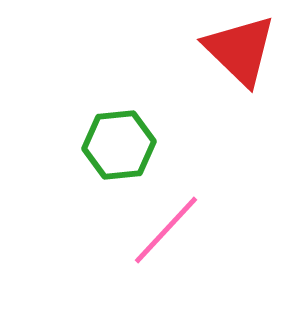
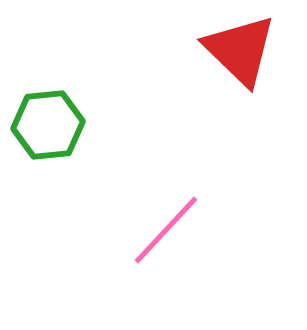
green hexagon: moved 71 px left, 20 px up
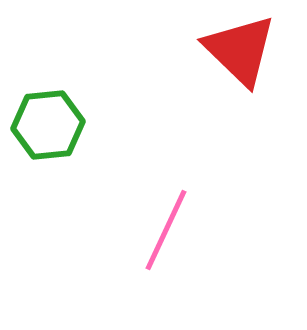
pink line: rotated 18 degrees counterclockwise
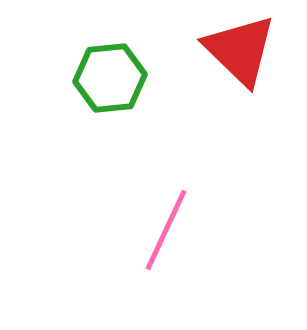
green hexagon: moved 62 px right, 47 px up
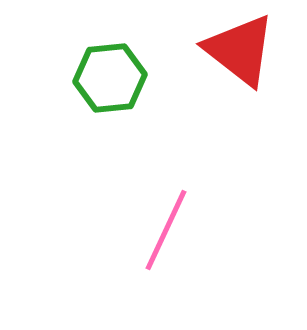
red triangle: rotated 6 degrees counterclockwise
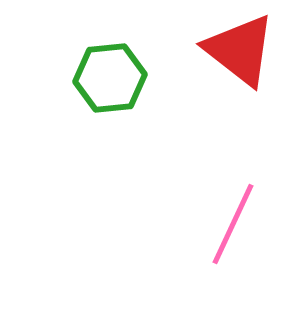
pink line: moved 67 px right, 6 px up
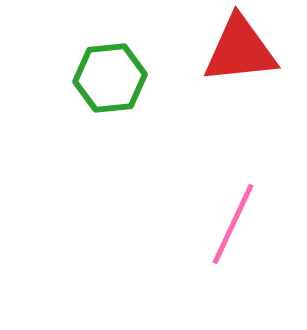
red triangle: rotated 44 degrees counterclockwise
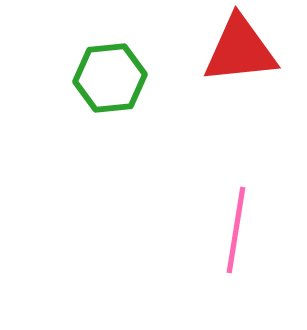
pink line: moved 3 px right, 6 px down; rotated 16 degrees counterclockwise
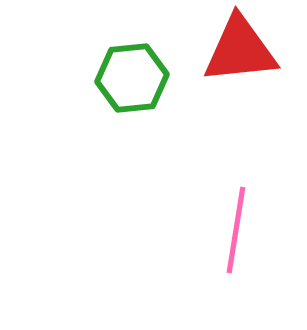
green hexagon: moved 22 px right
